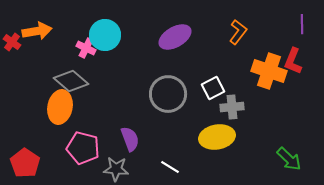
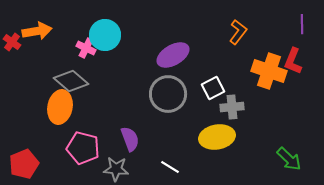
purple ellipse: moved 2 px left, 18 px down
red pentagon: moved 1 px left, 1 px down; rotated 16 degrees clockwise
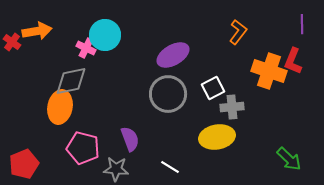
gray diamond: rotated 52 degrees counterclockwise
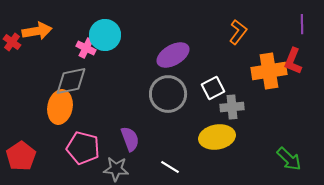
orange cross: rotated 28 degrees counterclockwise
red pentagon: moved 3 px left, 8 px up; rotated 12 degrees counterclockwise
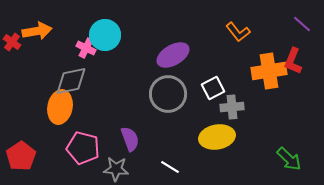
purple line: rotated 48 degrees counterclockwise
orange L-shape: rotated 105 degrees clockwise
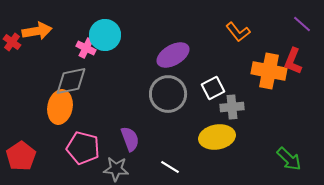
orange cross: rotated 20 degrees clockwise
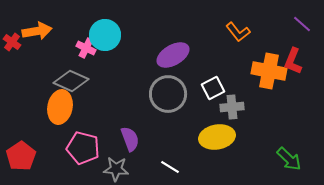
gray diamond: rotated 36 degrees clockwise
